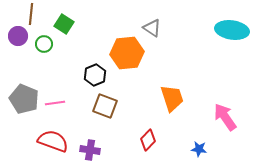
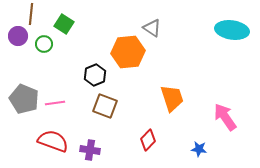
orange hexagon: moved 1 px right, 1 px up
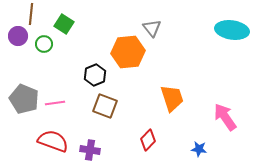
gray triangle: rotated 18 degrees clockwise
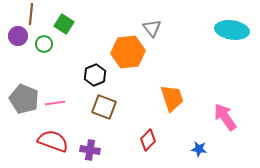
brown square: moved 1 px left, 1 px down
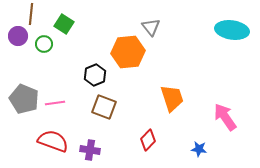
gray triangle: moved 1 px left, 1 px up
